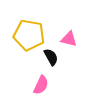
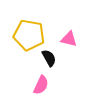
black semicircle: moved 2 px left, 1 px down
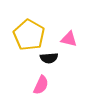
yellow pentagon: rotated 20 degrees clockwise
black semicircle: rotated 114 degrees clockwise
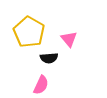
yellow pentagon: moved 3 px up
pink triangle: rotated 36 degrees clockwise
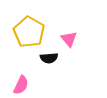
pink semicircle: moved 20 px left
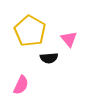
yellow pentagon: moved 1 px right, 1 px up
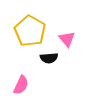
pink triangle: moved 2 px left
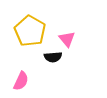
black semicircle: moved 4 px right, 1 px up
pink semicircle: moved 4 px up
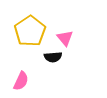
yellow pentagon: rotated 8 degrees clockwise
pink triangle: moved 2 px left, 1 px up
